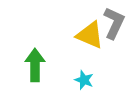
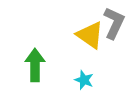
yellow triangle: rotated 12 degrees clockwise
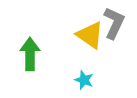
green arrow: moved 5 px left, 11 px up
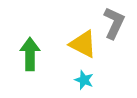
yellow triangle: moved 7 px left, 9 px down; rotated 8 degrees counterclockwise
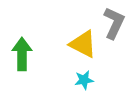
green arrow: moved 8 px left
cyan star: rotated 30 degrees counterclockwise
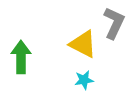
green arrow: moved 1 px left, 3 px down
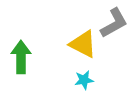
gray L-shape: rotated 36 degrees clockwise
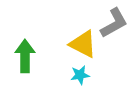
green arrow: moved 4 px right, 1 px up
cyan star: moved 4 px left, 5 px up
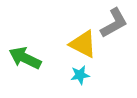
green arrow: moved 2 px down; rotated 64 degrees counterclockwise
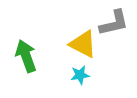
gray L-shape: rotated 16 degrees clockwise
green arrow: moved 1 px right, 2 px up; rotated 44 degrees clockwise
